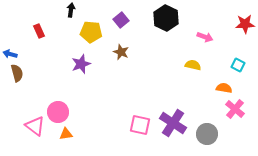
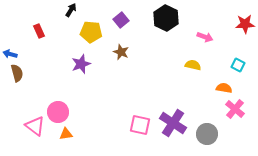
black arrow: rotated 24 degrees clockwise
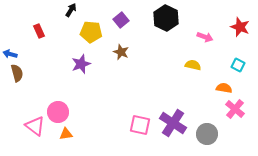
red star: moved 5 px left, 3 px down; rotated 24 degrees clockwise
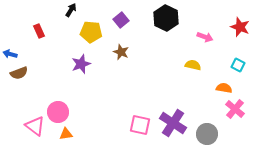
brown semicircle: moved 2 px right; rotated 84 degrees clockwise
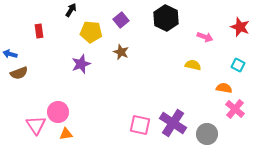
red rectangle: rotated 16 degrees clockwise
pink triangle: moved 1 px right, 1 px up; rotated 20 degrees clockwise
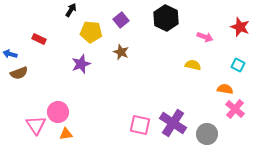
red rectangle: moved 8 px down; rotated 56 degrees counterclockwise
orange semicircle: moved 1 px right, 1 px down
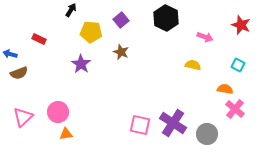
red star: moved 1 px right, 2 px up
purple star: rotated 18 degrees counterclockwise
pink triangle: moved 13 px left, 8 px up; rotated 20 degrees clockwise
